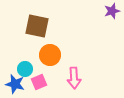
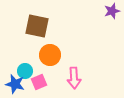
cyan circle: moved 2 px down
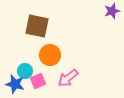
pink arrow: moved 6 px left; rotated 55 degrees clockwise
pink square: moved 1 px left, 1 px up
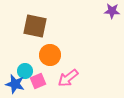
purple star: rotated 21 degrees clockwise
brown square: moved 2 px left
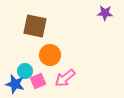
purple star: moved 7 px left, 2 px down
pink arrow: moved 3 px left
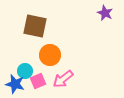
purple star: rotated 21 degrees clockwise
pink arrow: moved 2 px left, 1 px down
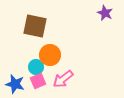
cyan circle: moved 11 px right, 4 px up
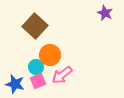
brown square: rotated 30 degrees clockwise
pink arrow: moved 1 px left, 4 px up
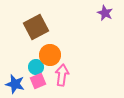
brown square: moved 1 px right, 1 px down; rotated 20 degrees clockwise
pink arrow: rotated 135 degrees clockwise
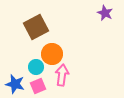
orange circle: moved 2 px right, 1 px up
pink square: moved 5 px down
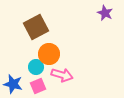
orange circle: moved 3 px left
pink arrow: rotated 100 degrees clockwise
blue star: moved 2 px left
